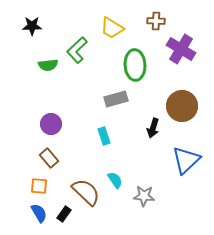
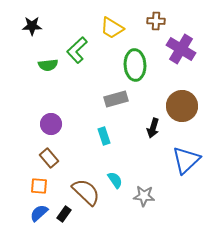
blue semicircle: rotated 102 degrees counterclockwise
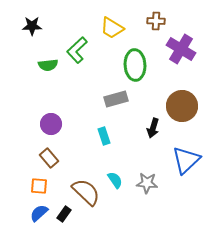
gray star: moved 3 px right, 13 px up
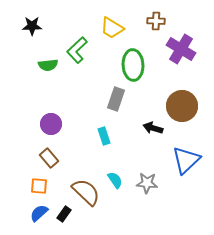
green ellipse: moved 2 px left
gray rectangle: rotated 55 degrees counterclockwise
black arrow: rotated 90 degrees clockwise
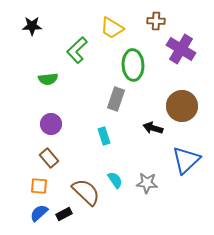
green semicircle: moved 14 px down
black rectangle: rotated 28 degrees clockwise
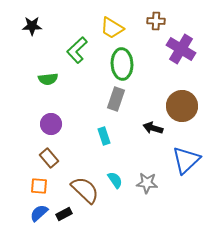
green ellipse: moved 11 px left, 1 px up
brown semicircle: moved 1 px left, 2 px up
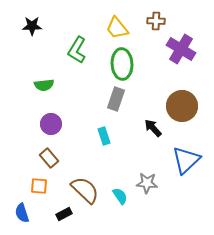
yellow trapezoid: moved 5 px right; rotated 20 degrees clockwise
green L-shape: rotated 16 degrees counterclockwise
green semicircle: moved 4 px left, 6 px down
black arrow: rotated 30 degrees clockwise
cyan semicircle: moved 5 px right, 16 px down
blue semicircle: moved 17 px left; rotated 66 degrees counterclockwise
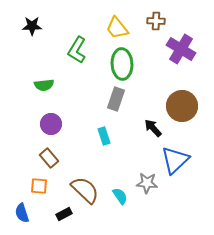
blue triangle: moved 11 px left
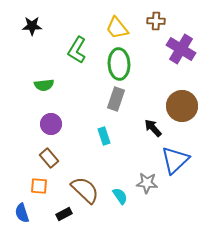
green ellipse: moved 3 px left
